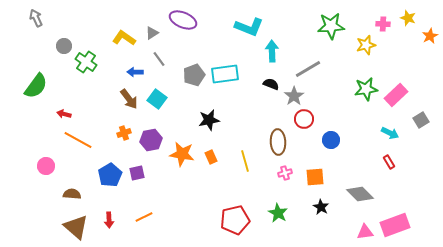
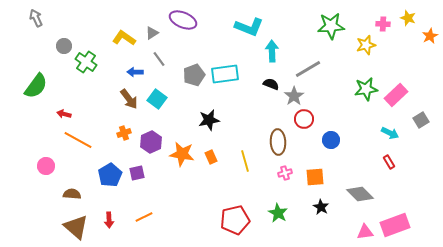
purple hexagon at (151, 140): moved 2 px down; rotated 15 degrees counterclockwise
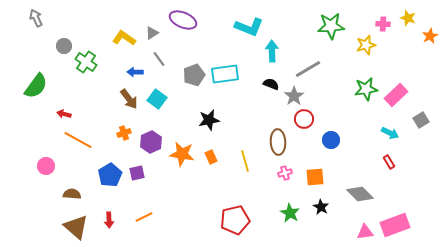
green star at (278, 213): moved 12 px right
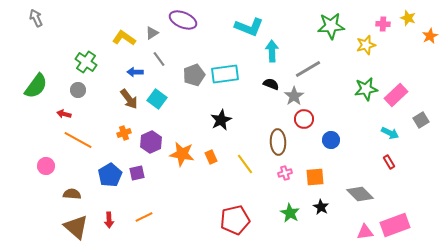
gray circle at (64, 46): moved 14 px right, 44 px down
black star at (209, 120): moved 12 px right; rotated 15 degrees counterclockwise
yellow line at (245, 161): moved 3 px down; rotated 20 degrees counterclockwise
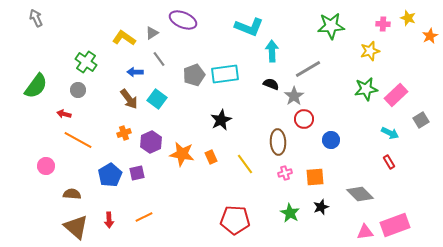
yellow star at (366, 45): moved 4 px right, 6 px down
black star at (321, 207): rotated 21 degrees clockwise
red pentagon at (235, 220): rotated 16 degrees clockwise
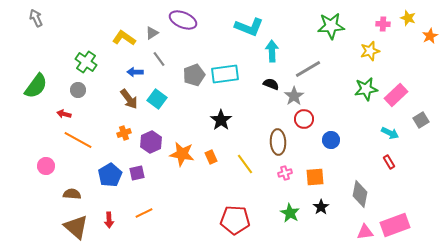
black star at (221, 120): rotated 10 degrees counterclockwise
gray diamond at (360, 194): rotated 56 degrees clockwise
black star at (321, 207): rotated 14 degrees counterclockwise
orange line at (144, 217): moved 4 px up
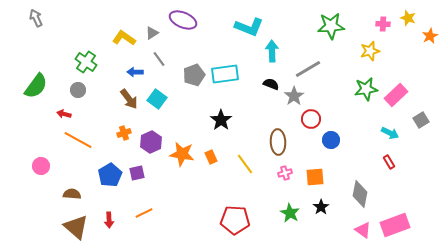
red circle at (304, 119): moved 7 px right
pink circle at (46, 166): moved 5 px left
pink triangle at (365, 232): moved 2 px left, 2 px up; rotated 42 degrees clockwise
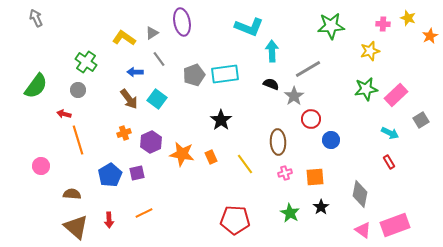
purple ellipse at (183, 20): moved 1 px left, 2 px down; rotated 56 degrees clockwise
orange line at (78, 140): rotated 44 degrees clockwise
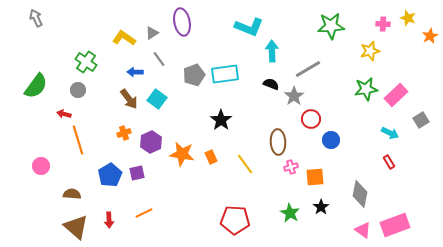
pink cross at (285, 173): moved 6 px right, 6 px up
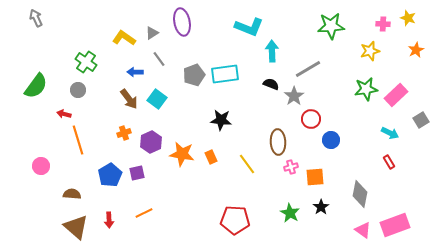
orange star at (430, 36): moved 14 px left, 14 px down
black star at (221, 120): rotated 30 degrees counterclockwise
yellow line at (245, 164): moved 2 px right
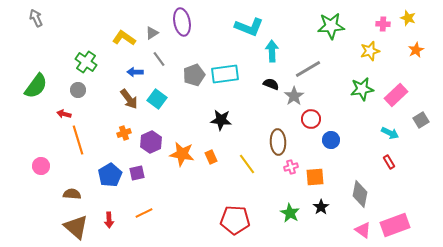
green star at (366, 89): moved 4 px left
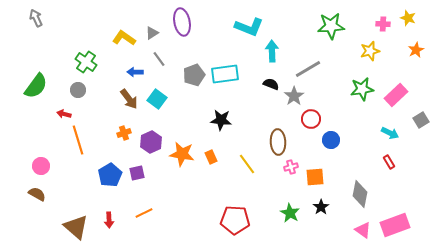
brown semicircle at (72, 194): moved 35 px left; rotated 24 degrees clockwise
